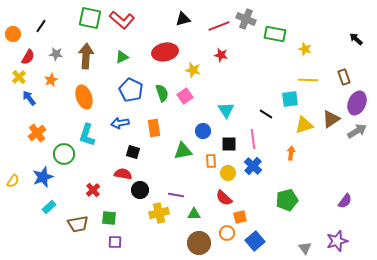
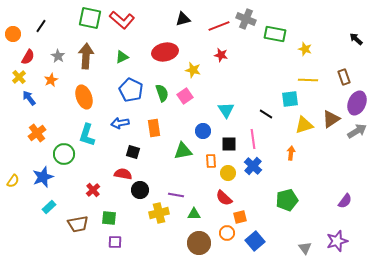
gray star at (56, 54): moved 2 px right, 2 px down; rotated 24 degrees clockwise
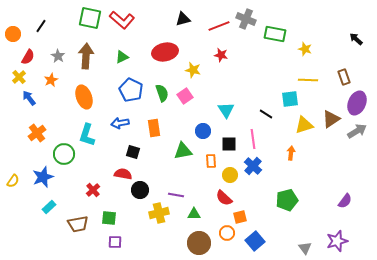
yellow circle at (228, 173): moved 2 px right, 2 px down
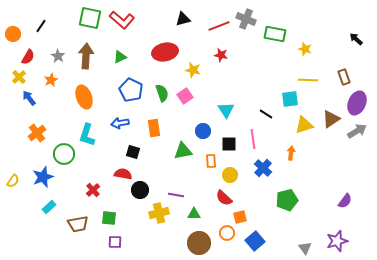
green triangle at (122, 57): moved 2 px left
blue cross at (253, 166): moved 10 px right, 2 px down
